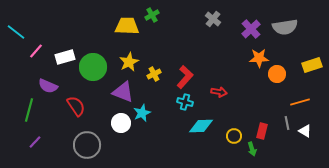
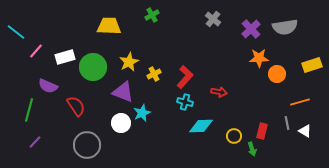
yellow trapezoid: moved 18 px left
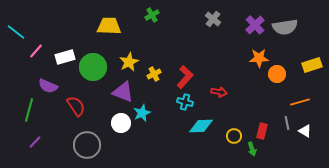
purple cross: moved 4 px right, 4 px up
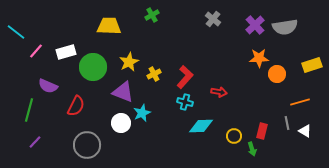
white rectangle: moved 1 px right, 5 px up
red semicircle: rotated 60 degrees clockwise
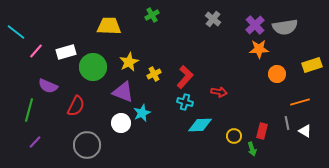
orange star: moved 9 px up
cyan diamond: moved 1 px left, 1 px up
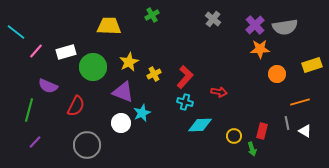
orange star: moved 1 px right
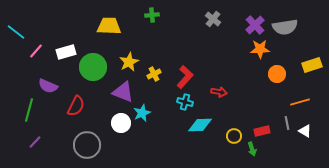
green cross: rotated 24 degrees clockwise
red rectangle: rotated 63 degrees clockwise
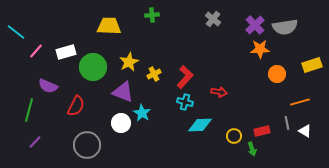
cyan star: rotated 18 degrees counterclockwise
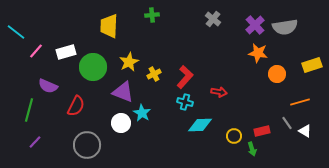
yellow trapezoid: rotated 90 degrees counterclockwise
orange star: moved 2 px left, 4 px down; rotated 12 degrees clockwise
gray line: rotated 24 degrees counterclockwise
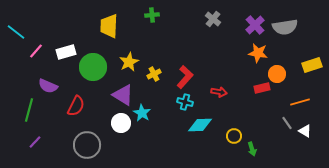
purple triangle: moved 3 px down; rotated 10 degrees clockwise
red rectangle: moved 43 px up
